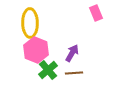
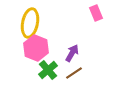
yellow ellipse: rotated 12 degrees clockwise
pink hexagon: moved 2 px up
brown line: rotated 30 degrees counterclockwise
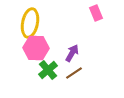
pink hexagon: rotated 20 degrees counterclockwise
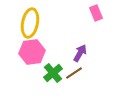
pink hexagon: moved 4 px left, 4 px down; rotated 10 degrees counterclockwise
purple arrow: moved 8 px right
green cross: moved 5 px right, 3 px down
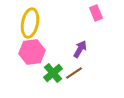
purple arrow: moved 4 px up
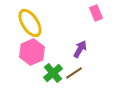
yellow ellipse: rotated 44 degrees counterclockwise
pink hexagon: rotated 15 degrees counterclockwise
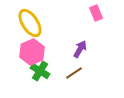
green cross: moved 13 px left, 2 px up; rotated 18 degrees counterclockwise
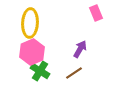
yellow ellipse: rotated 36 degrees clockwise
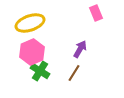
yellow ellipse: rotated 68 degrees clockwise
brown line: rotated 24 degrees counterclockwise
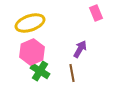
brown line: moved 2 px left; rotated 42 degrees counterclockwise
